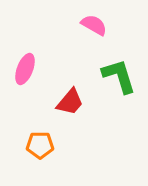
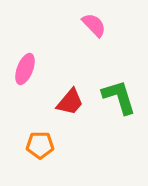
pink semicircle: rotated 16 degrees clockwise
green L-shape: moved 21 px down
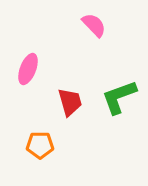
pink ellipse: moved 3 px right
green L-shape: rotated 93 degrees counterclockwise
red trapezoid: rotated 56 degrees counterclockwise
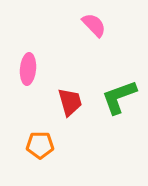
pink ellipse: rotated 16 degrees counterclockwise
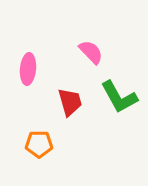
pink semicircle: moved 3 px left, 27 px down
green L-shape: rotated 99 degrees counterclockwise
orange pentagon: moved 1 px left, 1 px up
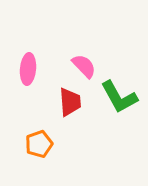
pink semicircle: moved 7 px left, 14 px down
red trapezoid: rotated 12 degrees clockwise
orange pentagon: rotated 20 degrees counterclockwise
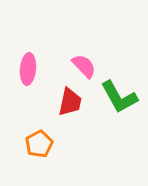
red trapezoid: rotated 16 degrees clockwise
orange pentagon: rotated 8 degrees counterclockwise
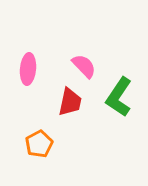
green L-shape: rotated 63 degrees clockwise
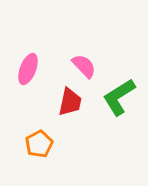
pink ellipse: rotated 16 degrees clockwise
green L-shape: rotated 24 degrees clockwise
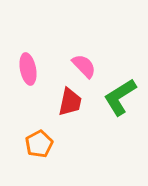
pink ellipse: rotated 32 degrees counterclockwise
green L-shape: moved 1 px right
